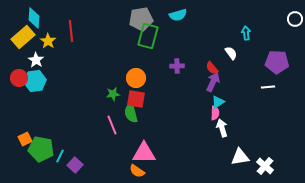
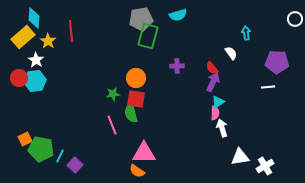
white cross: rotated 18 degrees clockwise
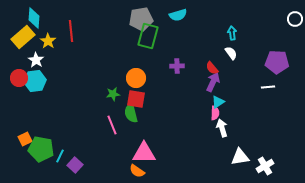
cyan arrow: moved 14 px left
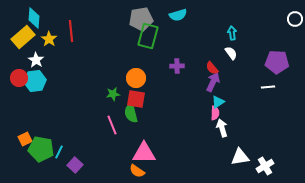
yellow star: moved 1 px right, 2 px up
cyan line: moved 1 px left, 4 px up
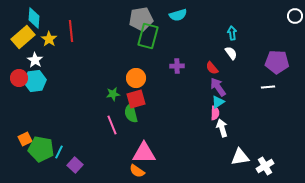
white circle: moved 3 px up
white star: moved 1 px left
purple arrow: moved 5 px right, 5 px down; rotated 60 degrees counterclockwise
red square: rotated 24 degrees counterclockwise
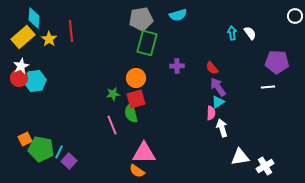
green rectangle: moved 1 px left, 7 px down
white semicircle: moved 19 px right, 20 px up
white star: moved 14 px left, 6 px down; rotated 14 degrees clockwise
pink semicircle: moved 4 px left
purple square: moved 6 px left, 4 px up
